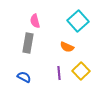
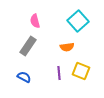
gray rectangle: moved 3 px down; rotated 24 degrees clockwise
orange semicircle: rotated 32 degrees counterclockwise
yellow square: rotated 24 degrees counterclockwise
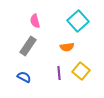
yellow square: rotated 18 degrees clockwise
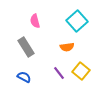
cyan square: moved 1 px left
gray rectangle: moved 2 px left, 1 px down; rotated 66 degrees counterclockwise
purple line: rotated 32 degrees counterclockwise
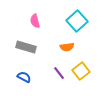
gray rectangle: rotated 42 degrees counterclockwise
yellow square: rotated 12 degrees clockwise
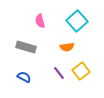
pink semicircle: moved 5 px right
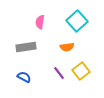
pink semicircle: moved 1 px down; rotated 24 degrees clockwise
gray rectangle: rotated 24 degrees counterclockwise
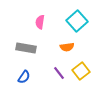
gray rectangle: moved 1 px down; rotated 18 degrees clockwise
blue semicircle: rotated 96 degrees clockwise
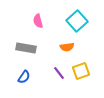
pink semicircle: moved 2 px left, 1 px up; rotated 24 degrees counterclockwise
yellow square: rotated 18 degrees clockwise
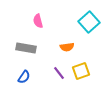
cyan square: moved 12 px right, 1 px down
